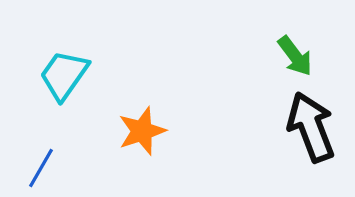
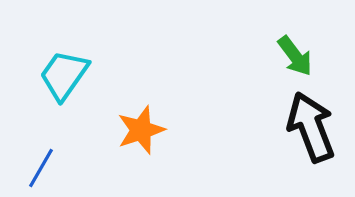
orange star: moved 1 px left, 1 px up
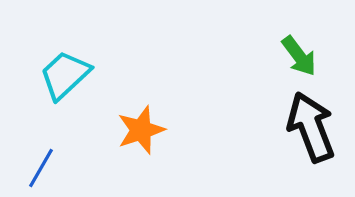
green arrow: moved 4 px right
cyan trapezoid: moved 1 px right; rotated 12 degrees clockwise
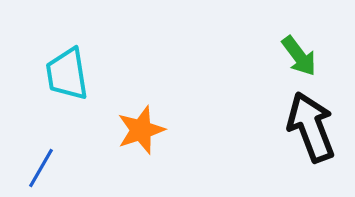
cyan trapezoid: moved 2 px right, 1 px up; rotated 56 degrees counterclockwise
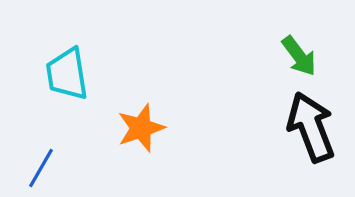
orange star: moved 2 px up
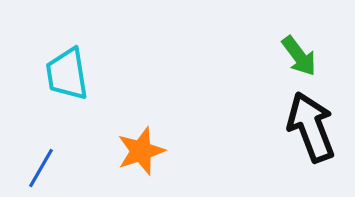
orange star: moved 23 px down
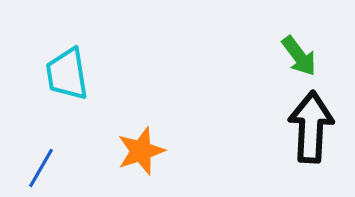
black arrow: rotated 24 degrees clockwise
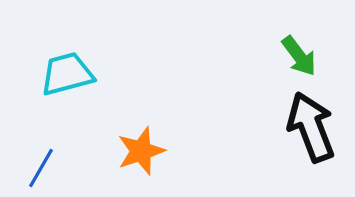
cyan trapezoid: rotated 84 degrees clockwise
black arrow: rotated 24 degrees counterclockwise
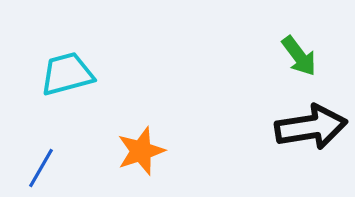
black arrow: rotated 102 degrees clockwise
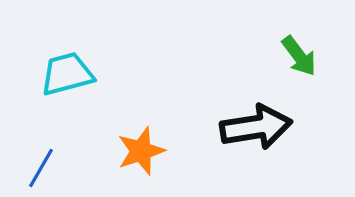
black arrow: moved 55 px left
